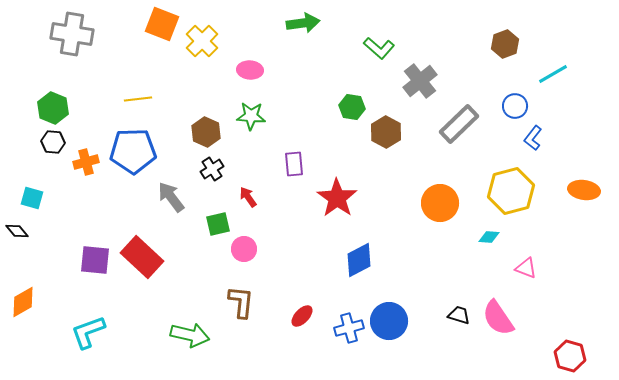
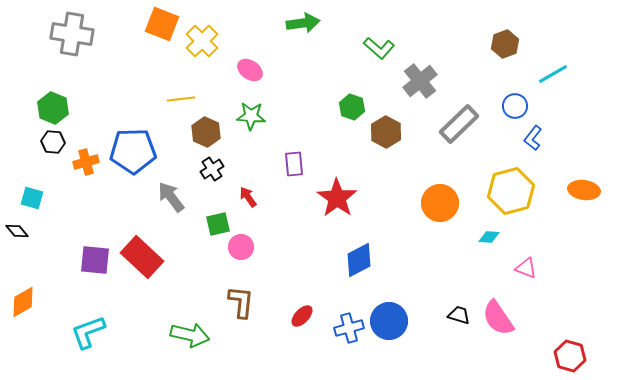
pink ellipse at (250, 70): rotated 30 degrees clockwise
yellow line at (138, 99): moved 43 px right
green hexagon at (352, 107): rotated 10 degrees clockwise
pink circle at (244, 249): moved 3 px left, 2 px up
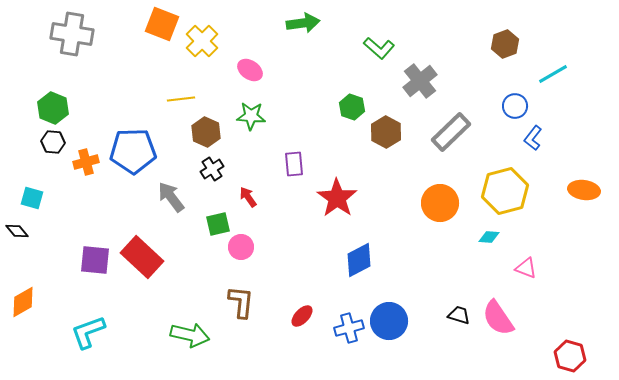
gray rectangle at (459, 124): moved 8 px left, 8 px down
yellow hexagon at (511, 191): moved 6 px left
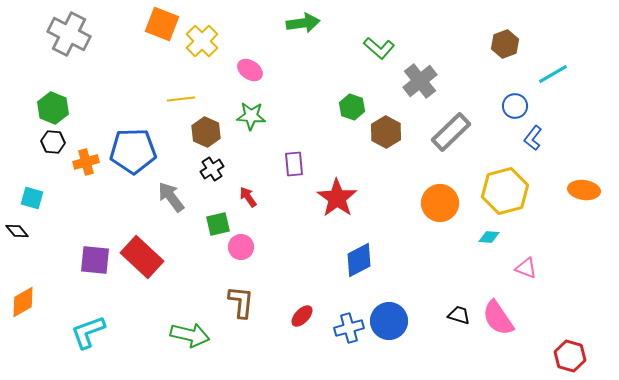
gray cross at (72, 34): moved 3 px left; rotated 18 degrees clockwise
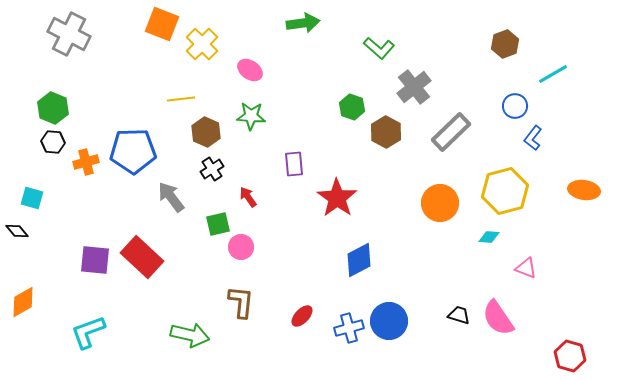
yellow cross at (202, 41): moved 3 px down
gray cross at (420, 81): moved 6 px left, 6 px down
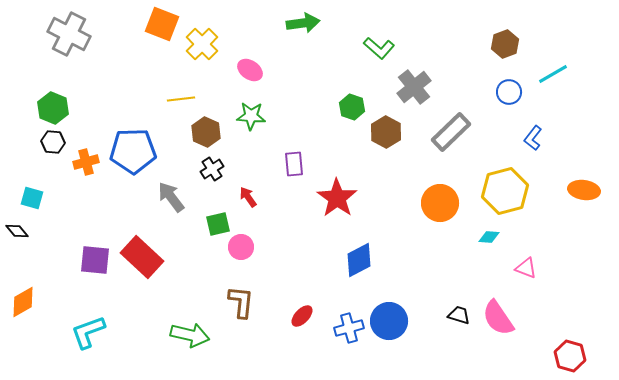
blue circle at (515, 106): moved 6 px left, 14 px up
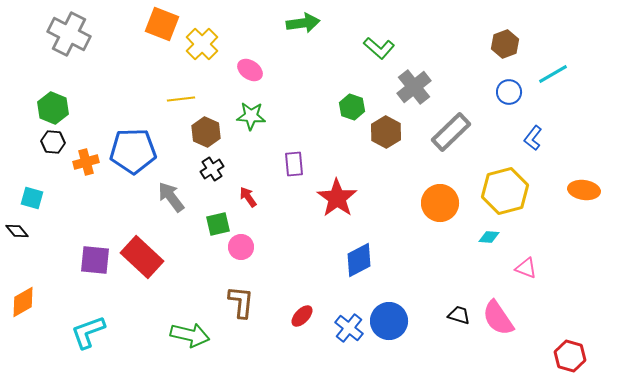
blue cross at (349, 328): rotated 36 degrees counterclockwise
